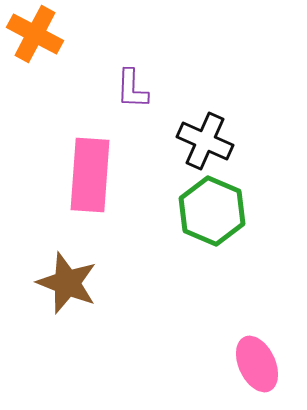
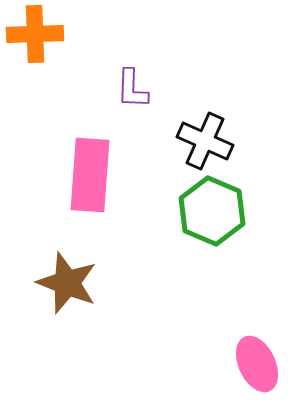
orange cross: rotated 30 degrees counterclockwise
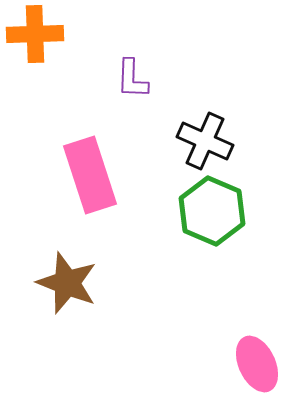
purple L-shape: moved 10 px up
pink rectangle: rotated 22 degrees counterclockwise
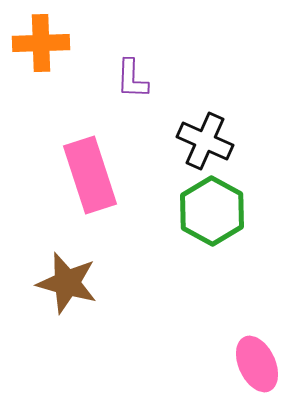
orange cross: moved 6 px right, 9 px down
green hexagon: rotated 6 degrees clockwise
brown star: rotated 6 degrees counterclockwise
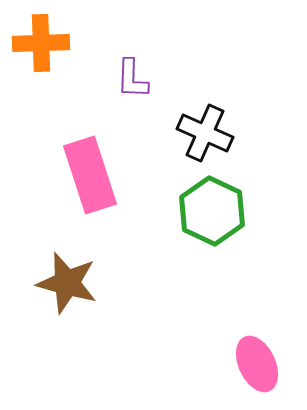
black cross: moved 8 px up
green hexagon: rotated 4 degrees counterclockwise
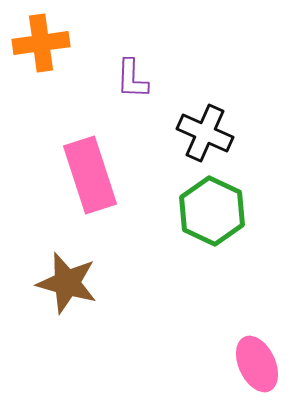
orange cross: rotated 6 degrees counterclockwise
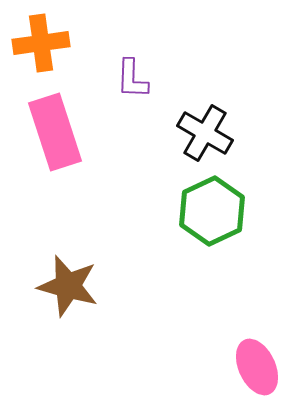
black cross: rotated 6 degrees clockwise
pink rectangle: moved 35 px left, 43 px up
green hexagon: rotated 10 degrees clockwise
brown star: moved 1 px right, 3 px down
pink ellipse: moved 3 px down
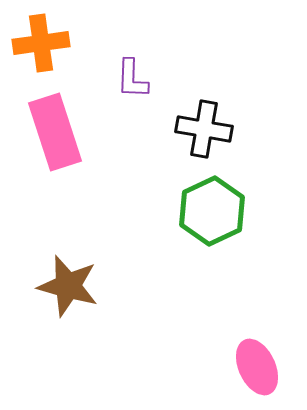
black cross: moved 1 px left, 4 px up; rotated 20 degrees counterclockwise
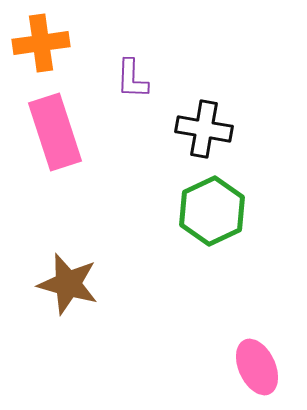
brown star: moved 2 px up
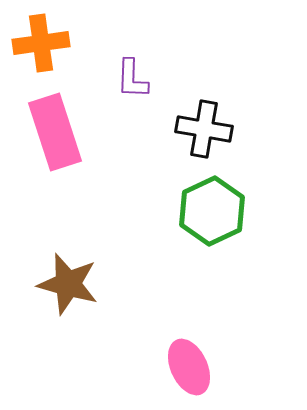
pink ellipse: moved 68 px left
